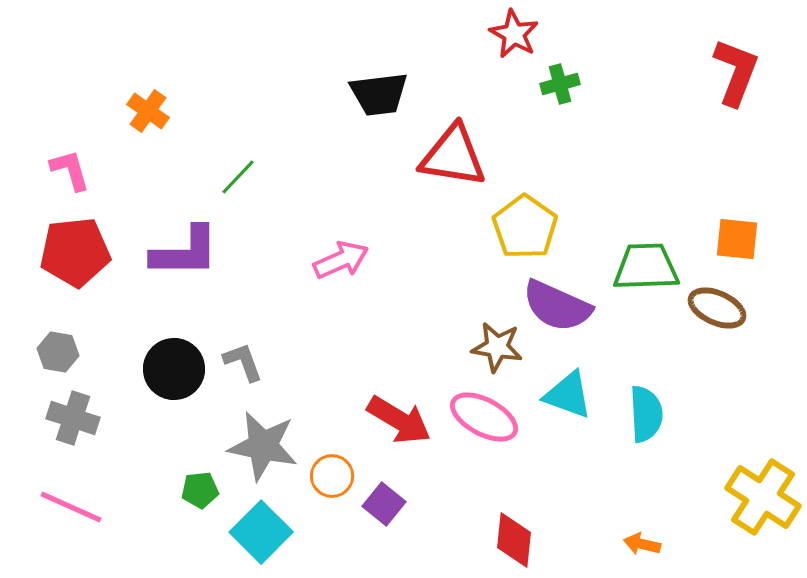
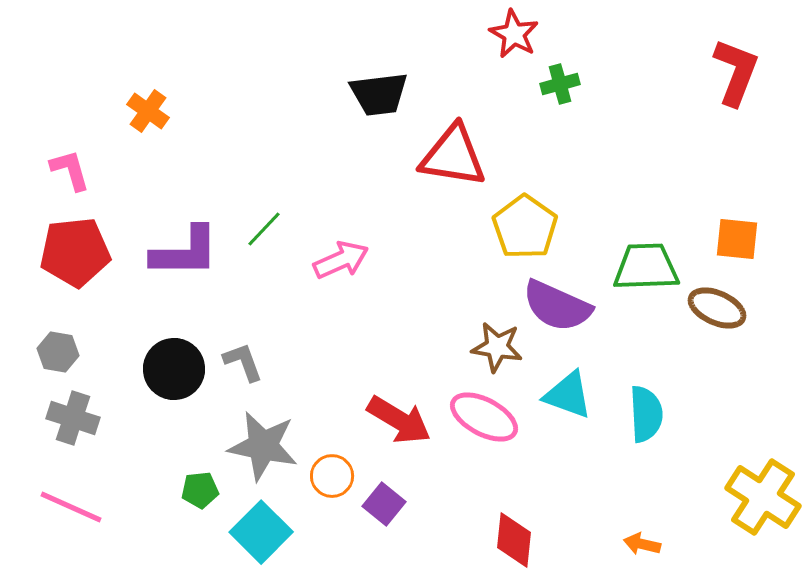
green line: moved 26 px right, 52 px down
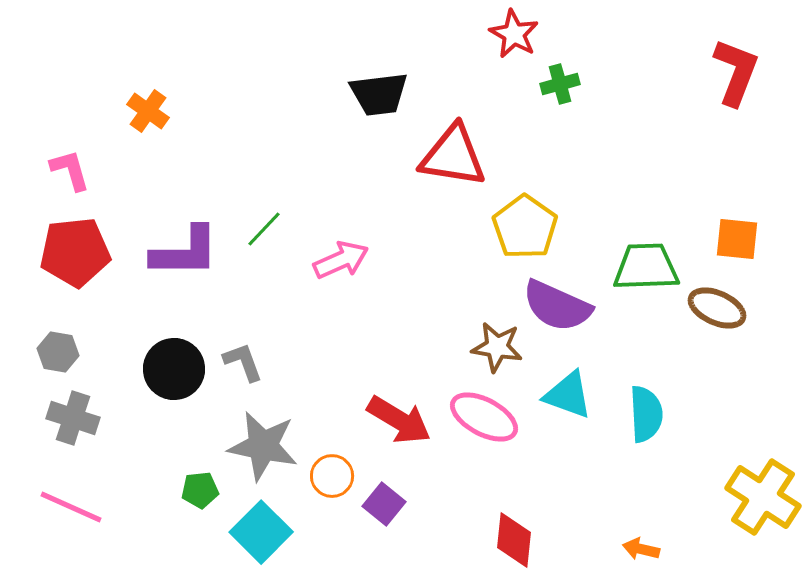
orange arrow: moved 1 px left, 5 px down
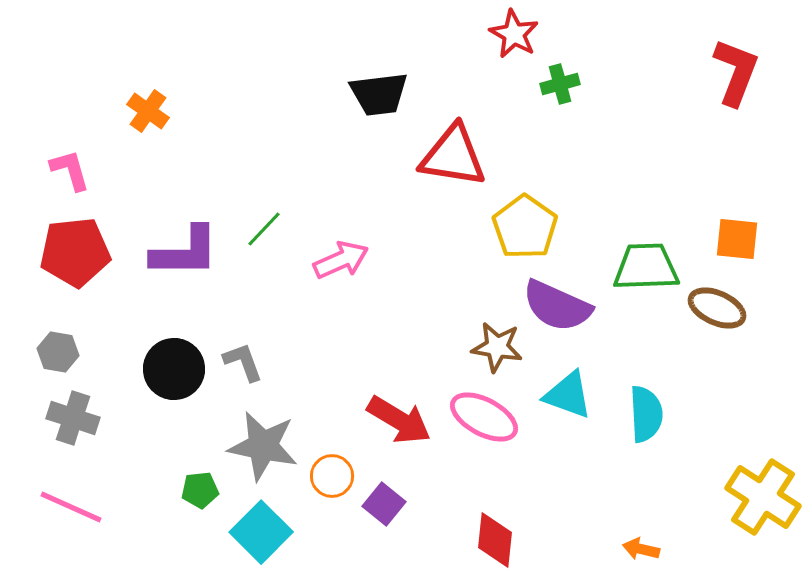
red diamond: moved 19 px left
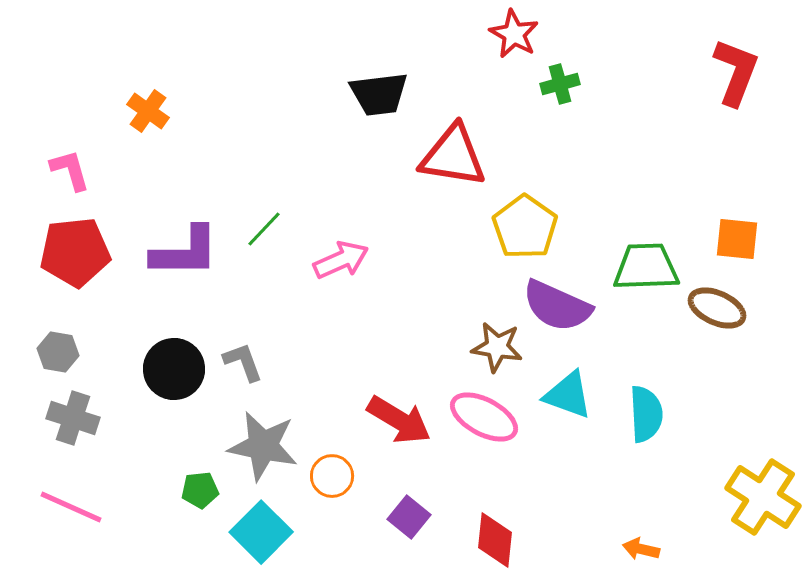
purple square: moved 25 px right, 13 px down
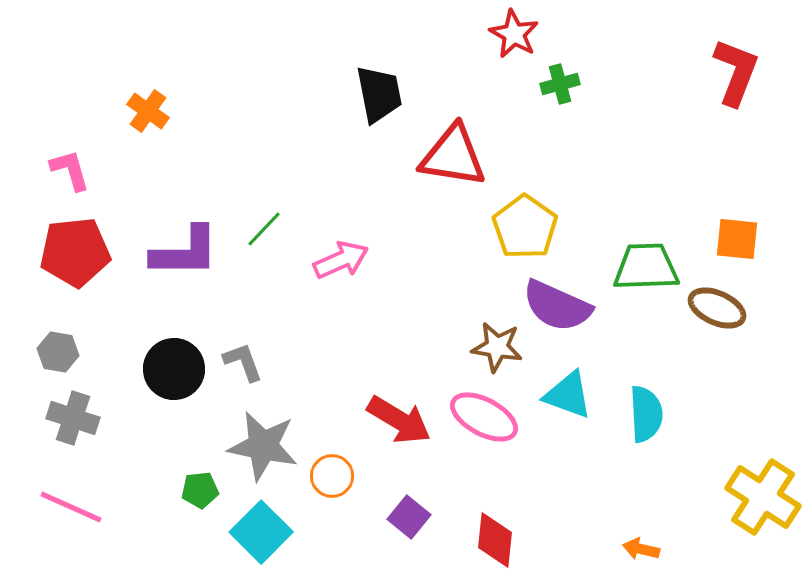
black trapezoid: rotated 94 degrees counterclockwise
